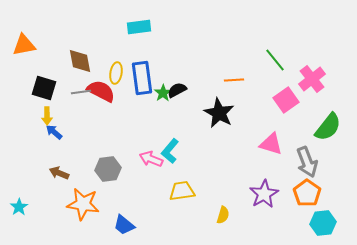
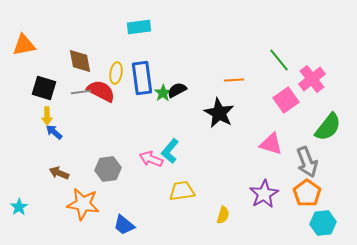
green line: moved 4 px right
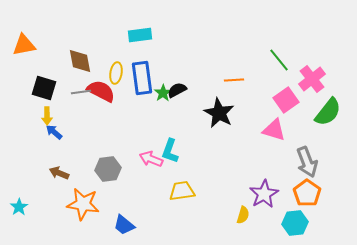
cyan rectangle: moved 1 px right, 8 px down
green semicircle: moved 15 px up
pink triangle: moved 3 px right, 14 px up
cyan L-shape: rotated 20 degrees counterclockwise
yellow semicircle: moved 20 px right
cyan hexagon: moved 28 px left
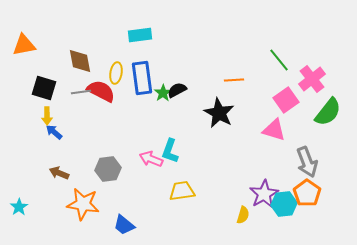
cyan hexagon: moved 11 px left, 19 px up
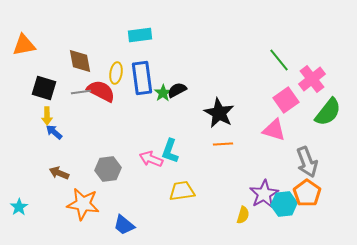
orange line: moved 11 px left, 64 px down
